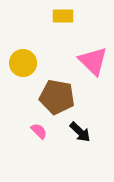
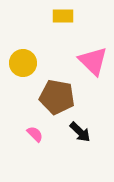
pink semicircle: moved 4 px left, 3 px down
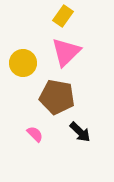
yellow rectangle: rotated 55 degrees counterclockwise
pink triangle: moved 27 px left, 9 px up; rotated 32 degrees clockwise
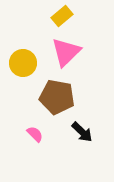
yellow rectangle: moved 1 px left; rotated 15 degrees clockwise
black arrow: moved 2 px right
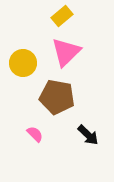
black arrow: moved 6 px right, 3 px down
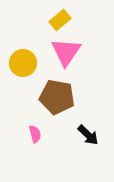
yellow rectangle: moved 2 px left, 4 px down
pink triangle: rotated 12 degrees counterclockwise
pink semicircle: rotated 30 degrees clockwise
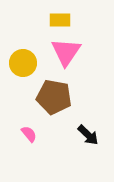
yellow rectangle: rotated 40 degrees clockwise
brown pentagon: moved 3 px left
pink semicircle: moved 6 px left; rotated 24 degrees counterclockwise
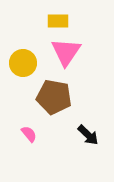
yellow rectangle: moved 2 px left, 1 px down
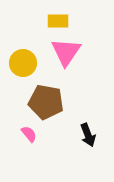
brown pentagon: moved 8 px left, 5 px down
black arrow: rotated 25 degrees clockwise
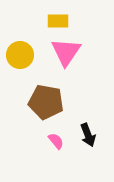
yellow circle: moved 3 px left, 8 px up
pink semicircle: moved 27 px right, 7 px down
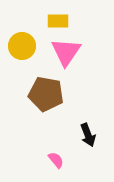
yellow circle: moved 2 px right, 9 px up
brown pentagon: moved 8 px up
pink semicircle: moved 19 px down
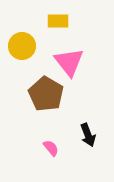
pink triangle: moved 3 px right, 10 px down; rotated 12 degrees counterclockwise
brown pentagon: rotated 20 degrees clockwise
pink semicircle: moved 5 px left, 12 px up
